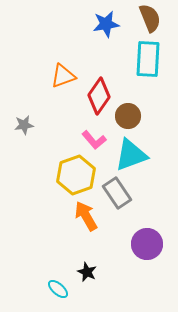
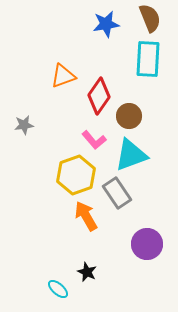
brown circle: moved 1 px right
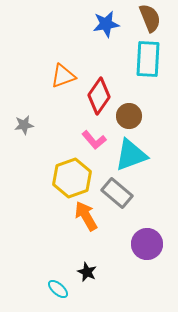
yellow hexagon: moved 4 px left, 3 px down
gray rectangle: rotated 16 degrees counterclockwise
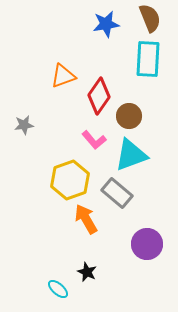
yellow hexagon: moved 2 px left, 2 px down
orange arrow: moved 3 px down
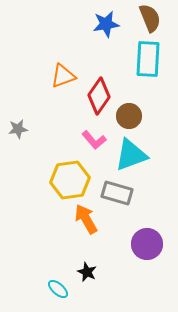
gray star: moved 6 px left, 4 px down
yellow hexagon: rotated 12 degrees clockwise
gray rectangle: rotated 24 degrees counterclockwise
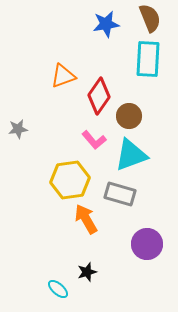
gray rectangle: moved 3 px right, 1 px down
black star: rotated 30 degrees clockwise
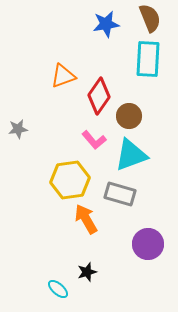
purple circle: moved 1 px right
